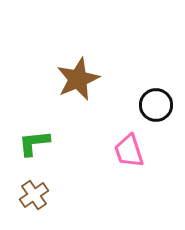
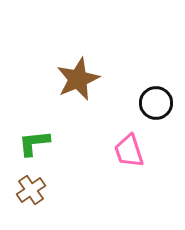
black circle: moved 2 px up
brown cross: moved 3 px left, 5 px up
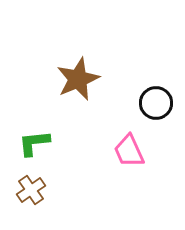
pink trapezoid: rotated 6 degrees counterclockwise
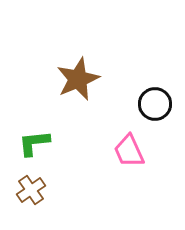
black circle: moved 1 px left, 1 px down
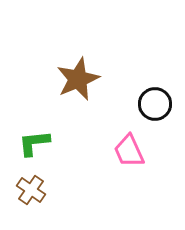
brown cross: rotated 20 degrees counterclockwise
